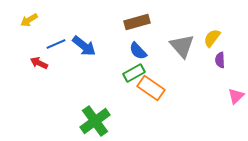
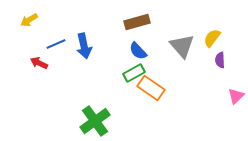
blue arrow: rotated 40 degrees clockwise
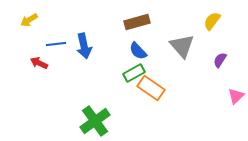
yellow semicircle: moved 17 px up
blue line: rotated 18 degrees clockwise
purple semicircle: rotated 35 degrees clockwise
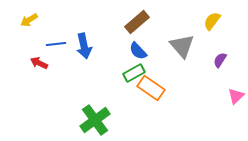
brown rectangle: rotated 25 degrees counterclockwise
green cross: moved 1 px up
